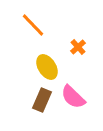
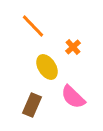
orange line: moved 1 px down
orange cross: moved 5 px left
brown rectangle: moved 10 px left, 5 px down
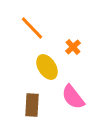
orange line: moved 1 px left, 2 px down
pink semicircle: rotated 8 degrees clockwise
brown rectangle: rotated 20 degrees counterclockwise
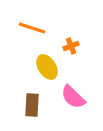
orange line: rotated 28 degrees counterclockwise
orange cross: moved 2 px left, 1 px up; rotated 21 degrees clockwise
pink semicircle: rotated 8 degrees counterclockwise
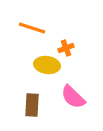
orange cross: moved 5 px left, 2 px down
yellow ellipse: moved 2 px up; rotated 50 degrees counterclockwise
